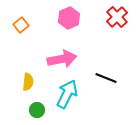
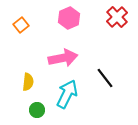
pink arrow: moved 1 px right, 1 px up
black line: moved 1 px left; rotated 30 degrees clockwise
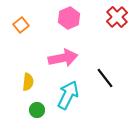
cyan arrow: moved 1 px right, 1 px down
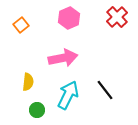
black line: moved 12 px down
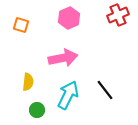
red cross: moved 1 px right, 2 px up; rotated 20 degrees clockwise
orange square: rotated 35 degrees counterclockwise
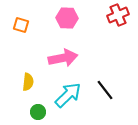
pink hexagon: moved 2 px left; rotated 25 degrees clockwise
cyan arrow: rotated 20 degrees clockwise
green circle: moved 1 px right, 2 px down
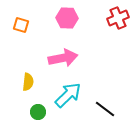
red cross: moved 3 px down
black line: moved 19 px down; rotated 15 degrees counterclockwise
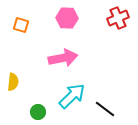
yellow semicircle: moved 15 px left
cyan arrow: moved 4 px right, 1 px down
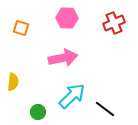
red cross: moved 4 px left, 5 px down
orange square: moved 3 px down
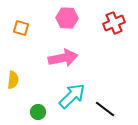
yellow semicircle: moved 2 px up
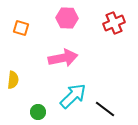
cyan arrow: moved 1 px right
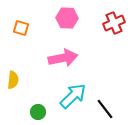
black line: rotated 15 degrees clockwise
